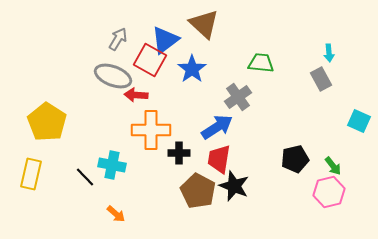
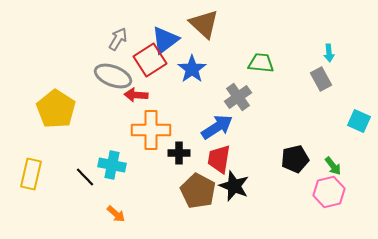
red square: rotated 28 degrees clockwise
yellow pentagon: moved 9 px right, 13 px up
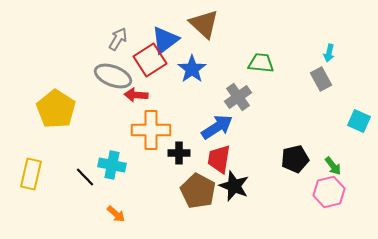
cyan arrow: rotated 18 degrees clockwise
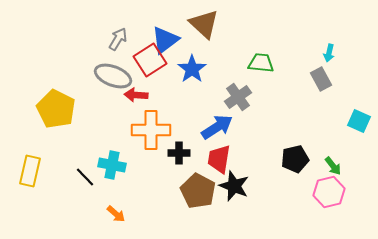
yellow pentagon: rotated 6 degrees counterclockwise
yellow rectangle: moved 1 px left, 3 px up
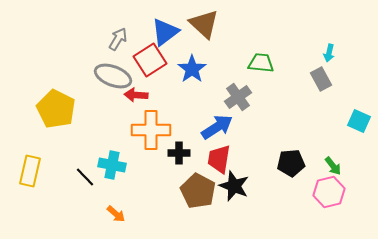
blue triangle: moved 8 px up
black pentagon: moved 4 px left, 4 px down; rotated 8 degrees clockwise
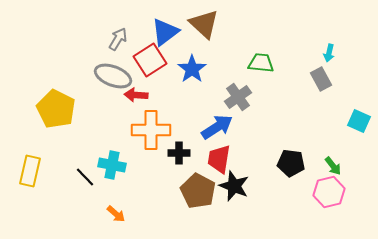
black pentagon: rotated 12 degrees clockwise
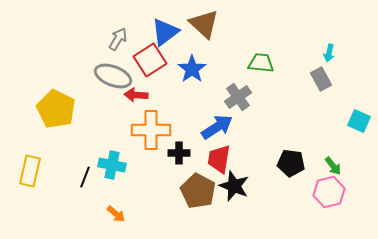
black line: rotated 65 degrees clockwise
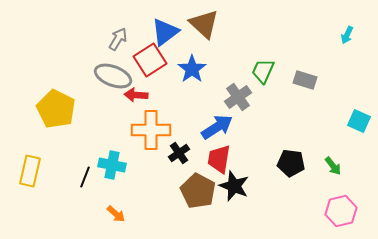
cyan arrow: moved 18 px right, 18 px up; rotated 12 degrees clockwise
green trapezoid: moved 2 px right, 8 px down; rotated 72 degrees counterclockwise
gray rectangle: moved 16 px left, 1 px down; rotated 45 degrees counterclockwise
black cross: rotated 35 degrees counterclockwise
pink hexagon: moved 12 px right, 19 px down
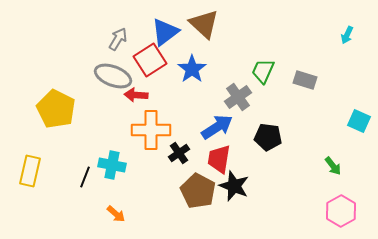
black pentagon: moved 23 px left, 26 px up
pink hexagon: rotated 16 degrees counterclockwise
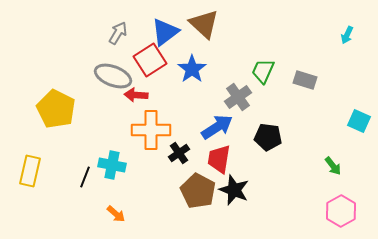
gray arrow: moved 6 px up
black star: moved 4 px down
